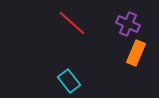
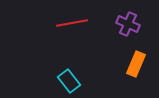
red line: rotated 52 degrees counterclockwise
orange rectangle: moved 11 px down
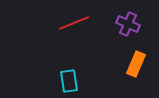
red line: moved 2 px right; rotated 12 degrees counterclockwise
cyan rectangle: rotated 30 degrees clockwise
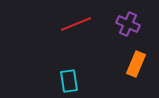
red line: moved 2 px right, 1 px down
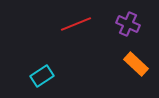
orange rectangle: rotated 70 degrees counterclockwise
cyan rectangle: moved 27 px left, 5 px up; rotated 65 degrees clockwise
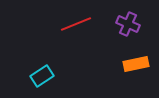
orange rectangle: rotated 55 degrees counterclockwise
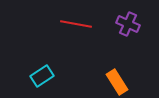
red line: rotated 32 degrees clockwise
orange rectangle: moved 19 px left, 18 px down; rotated 70 degrees clockwise
